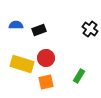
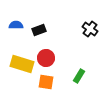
orange square: rotated 21 degrees clockwise
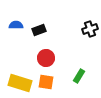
black cross: rotated 35 degrees clockwise
yellow rectangle: moved 2 px left, 19 px down
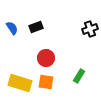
blue semicircle: moved 4 px left, 3 px down; rotated 56 degrees clockwise
black rectangle: moved 3 px left, 3 px up
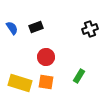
red circle: moved 1 px up
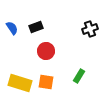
red circle: moved 6 px up
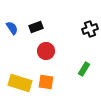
green rectangle: moved 5 px right, 7 px up
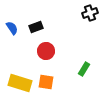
black cross: moved 16 px up
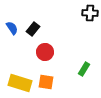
black cross: rotated 21 degrees clockwise
black rectangle: moved 3 px left, 2 px down; rotated 32 degrees counterclockwise
red circle: moved 1 px left, 1 px down
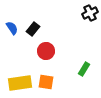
black cross: rotated 28 degrees counterclockwise
red circle: moved 1 px right, 1 px up
yellow rectangle: rotated 25 degrees counterclockwise
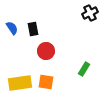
black rectangle: rotated 48 degrees counterclockwise
